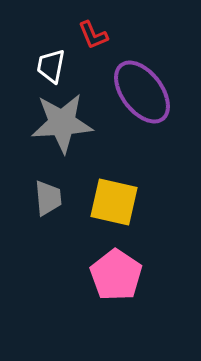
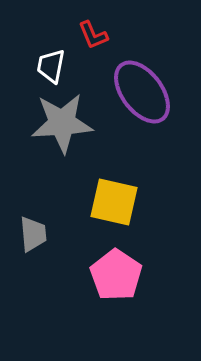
gray trapezoid: moved 15 px left, 36 px down
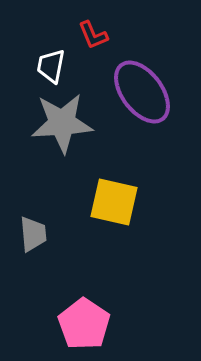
pink pentagon: moved 32 px left, 49 px down
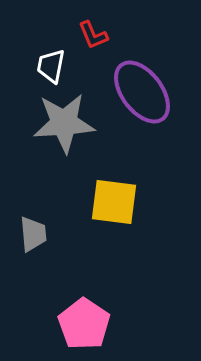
gray star: moved 2 px right
yellow square: rotated 6 degrees counterclockwise
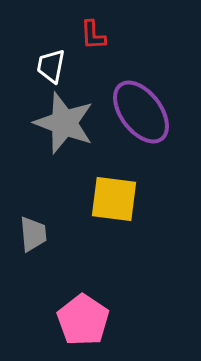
red L-shape: rotated 20 degrees clockwise
purple ellipse: moved 1 px left, 20 px down
gray star: rotated 24 degrees clockwise
yellow square: moved 3 px up
pink pentagon: moved 1 px left, 4 px up
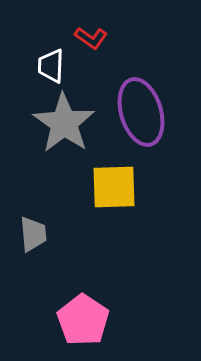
red L-shape: moved 2 px left, 3 px down; rotated 52 degrees counterclockwise
white trapezoid: rotated 9 degrees counterclockwise
purple ellipse: rotated 20 degrees clockwise
gray star: rotated 14 degrees clockwise
yellow square: moved 12 px up; rotated 9 degrees counterclockwise
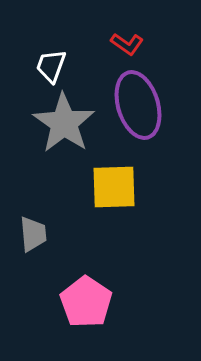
red L-shape: moved 36 px right, 6 px down
white trapezoid: rotated 18 degrees clockwise
purple ellipse: moved 3 px left, 7 px up
pink pentagon: moved 3 px right, 18 px up
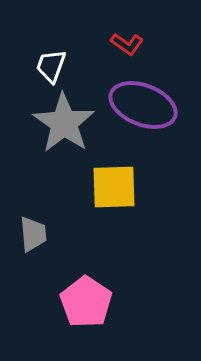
purple ellipse: moved 5 px right; rotated 52 degrees counterclockwise
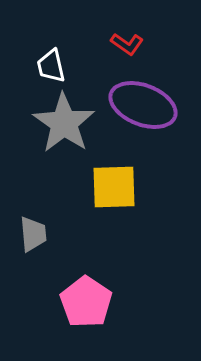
white trapezoid: rotated 33 degrees counterclockwise
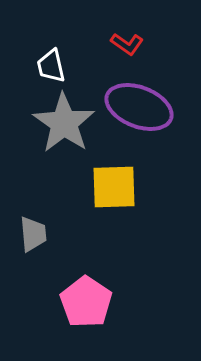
purple ellipse: moved 4 px left, 2 px down
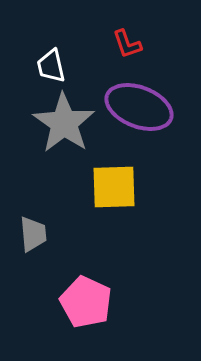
red L-shape: rotated 36 degrees clockwise
pink pentagon: rotated 9 degrees counterclockwise
